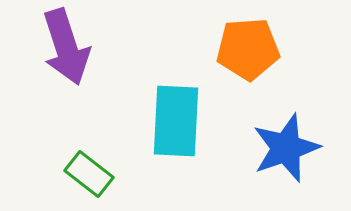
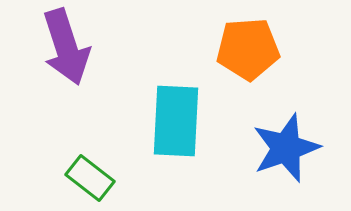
green rectangle: moved 1 px right, 4 px down
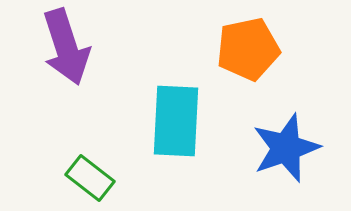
orange pentagon: rotated 8 degrees counterclockwise
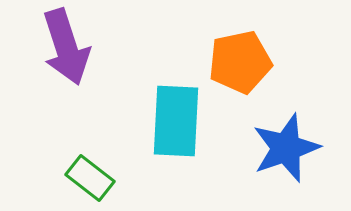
orange pentagon: moved 8 px left, 13 px down
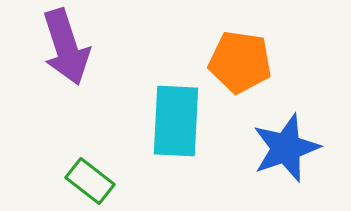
orange pentagon: rotated 20 degrees clockwise
green rectangle: moved 3 px down
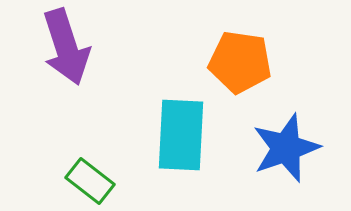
cyan rectangle: moved 5 px right, 14 px down
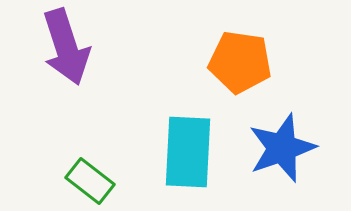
cyan rectangle: moved 7 px right, 17 px down
blue star: moved 4 px left
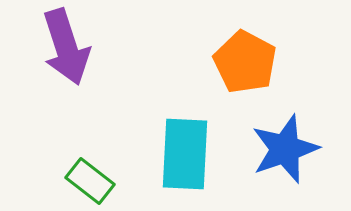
orange pentagon: moved 5 px right; rotated 20 degrees clockwise
blue star: moved 3 px right, 1 px down
cyan rectangle: moved 3 px left, 2 px down
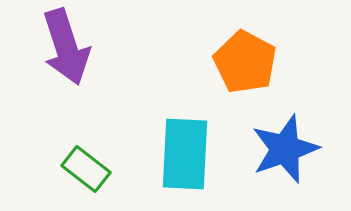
green rectangle: moved 4 px left, 12 px up
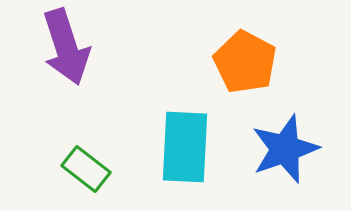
cyan rectangle: moved 7 px up
